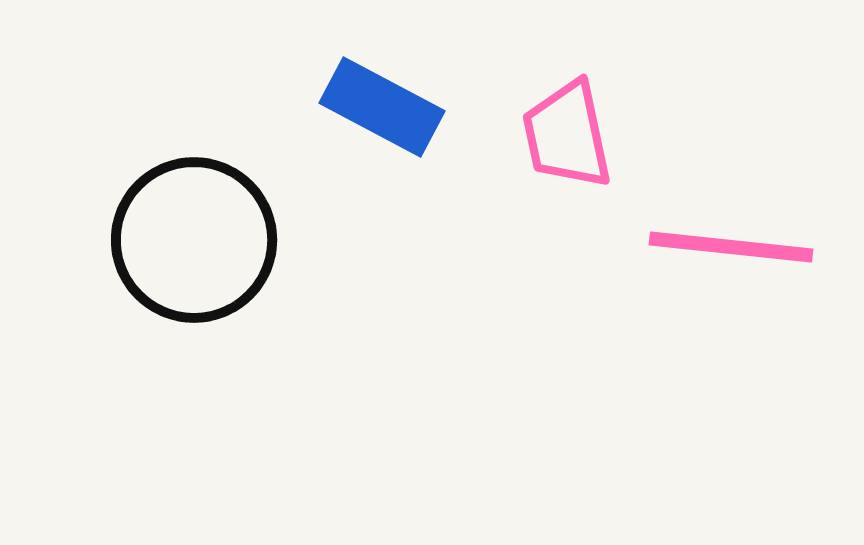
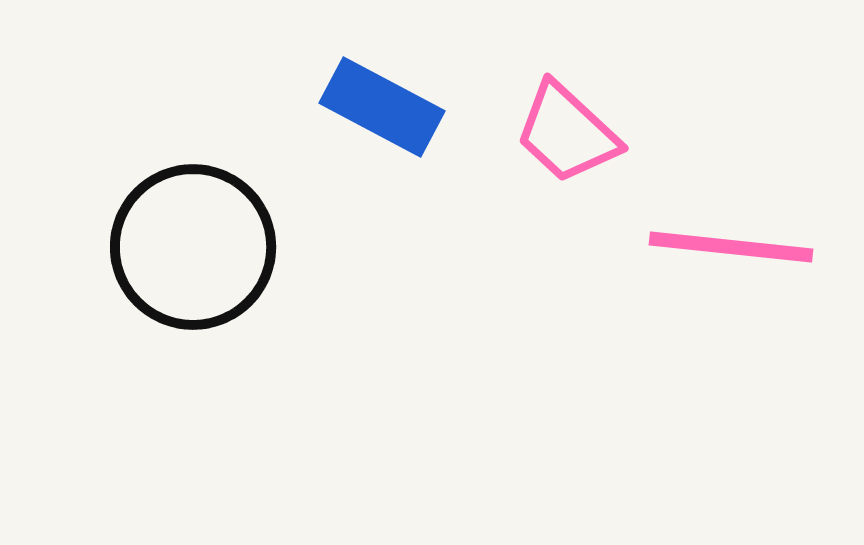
pink trapezoid: moved 2 px up; rotated 35 degrees counterclockwise
black circle: moved 1 px left, 7 px down
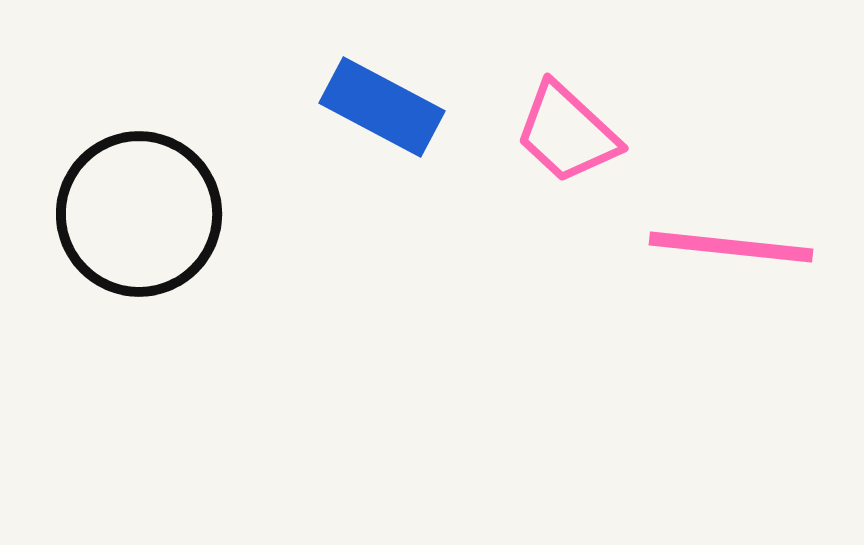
black circle: moved 54 px left, 33 px up
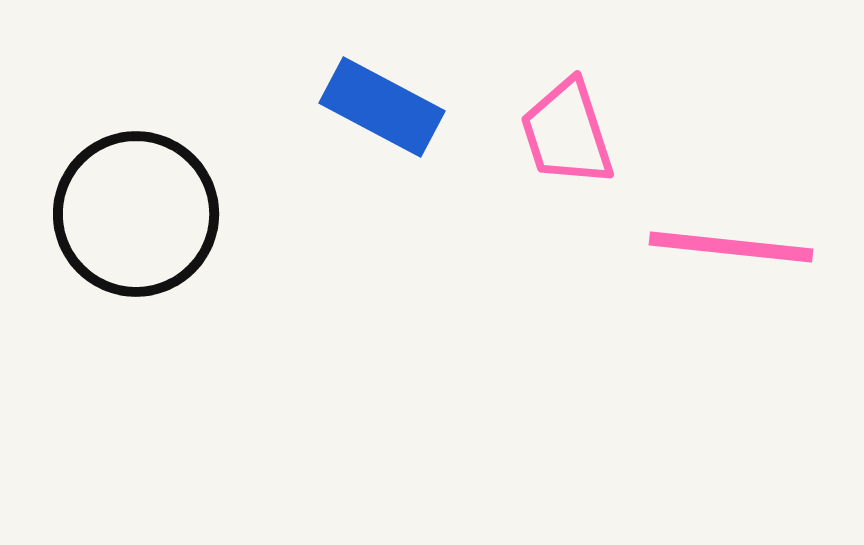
pink trapezoid: rotated 29 degrees clockwise
black circle: moved 3 px left
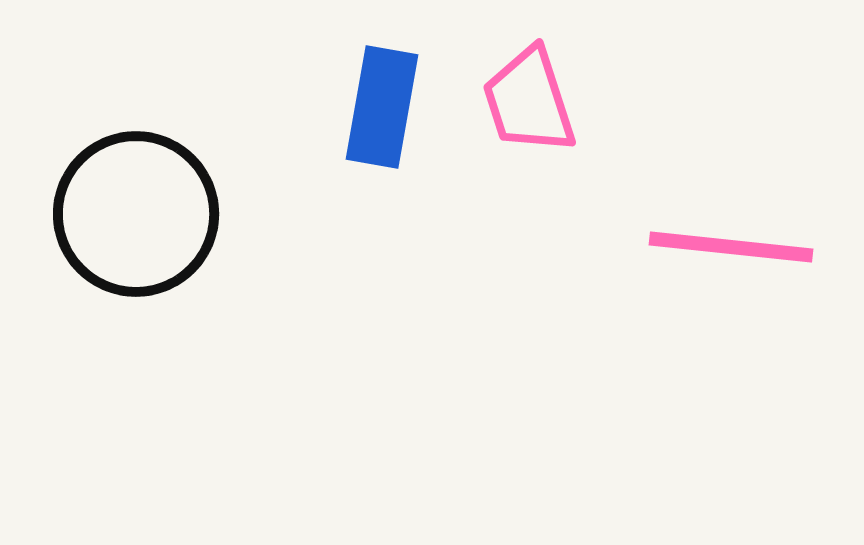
blue rectangle: rotated 72 degrees clockwise
pink trapezoid: moved 38 px left, 32 px up
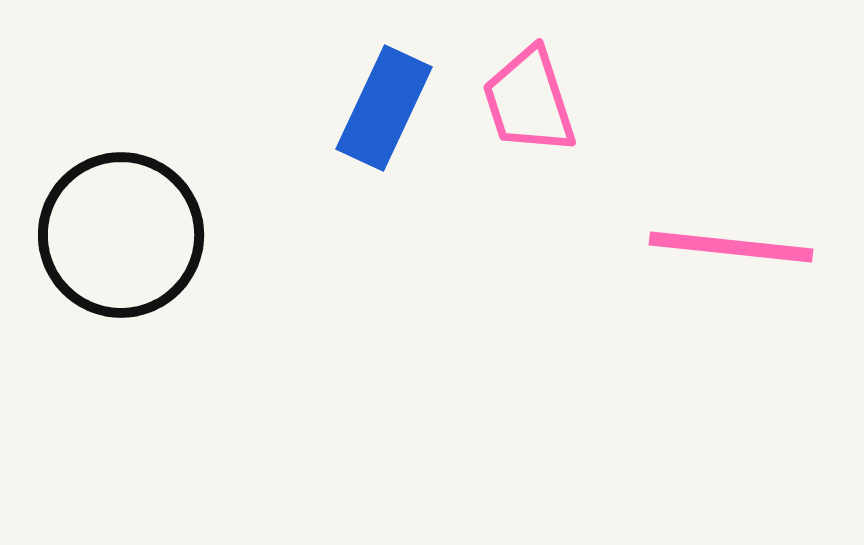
blue rectangle: moved 2 px right, 1 px down; rotated 15 degrees clockwise
black circle: moved 15 px left, 21 px down
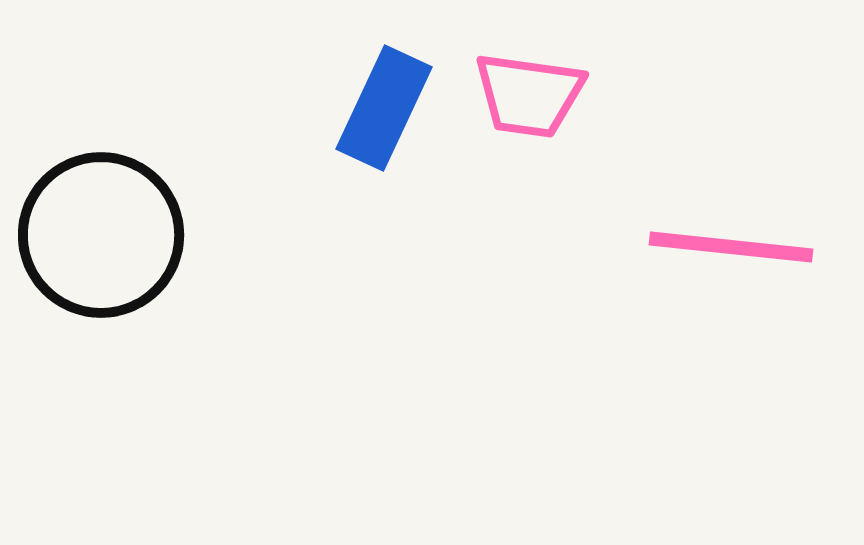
pink trapezoid: moved 6 px up; rotated 64 degrees counterclockwise
black circle: moved 20 px left
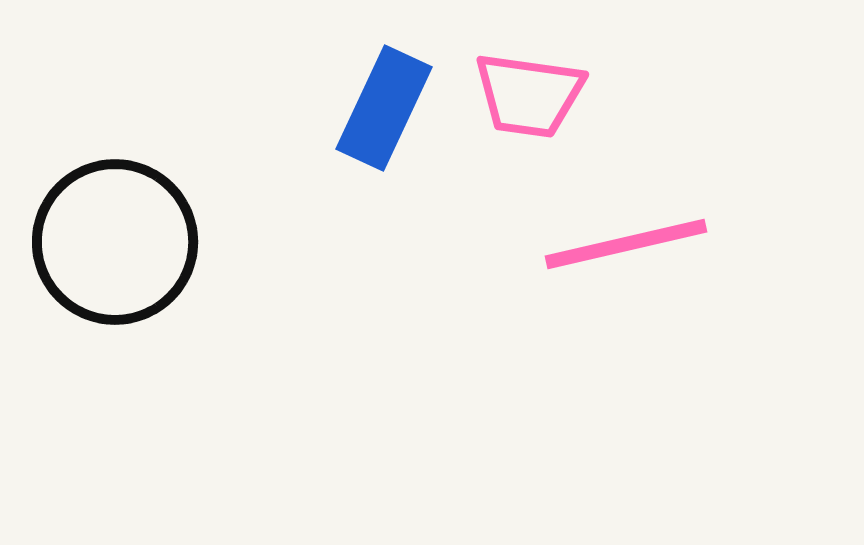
black circle: moved 14 px right, 7 px down
pink line: moved 105 px left, 3 px up; rotated 19 degrees counterclockwise
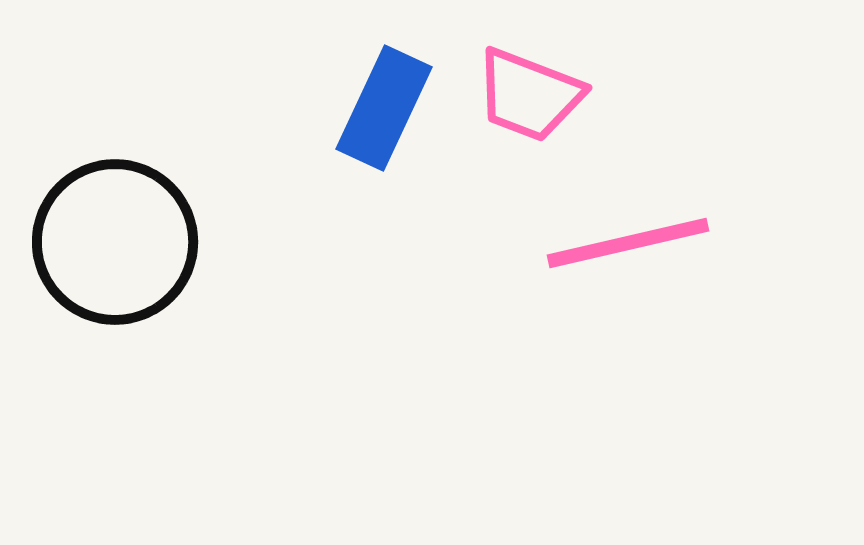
pink trapezoid: rotated 13 degrees clockwise
pink line: moved 2 px right, 1 px up
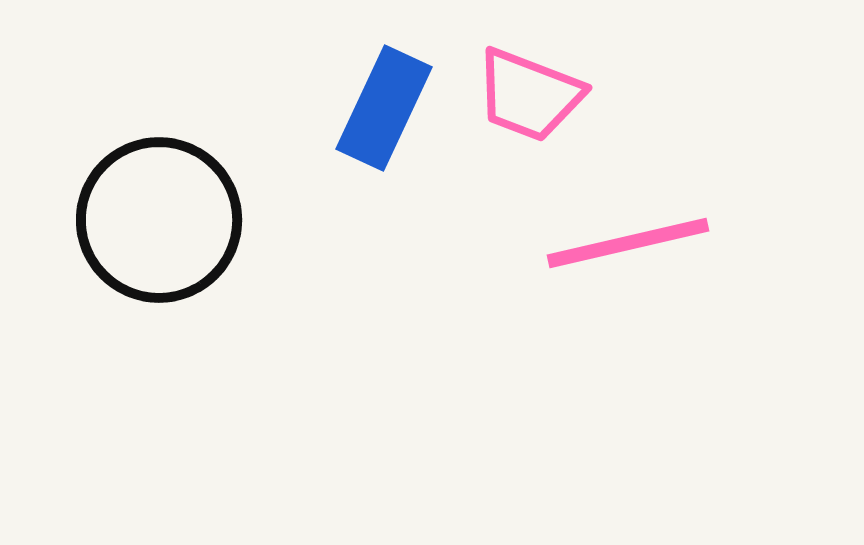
black circle: moved 44 px right, 22 px up
